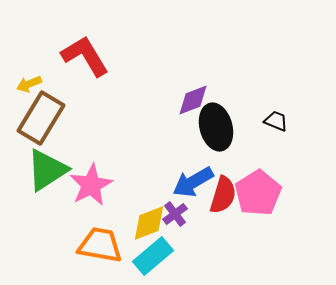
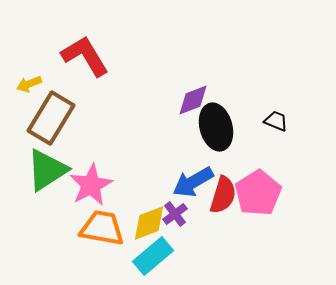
brown rectangle: moved 10 px right
orange trapezoid: moved 2 px right, 17 px up
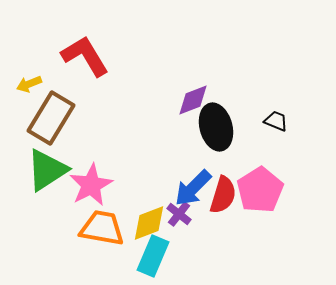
blue arrow: moved 6 px down; rotated 15 degrees counterclockwise
pink pentagon: moved 2 px right, 3 px up
purple cross: moved 4 px right; rotated 15 degrees counterclockwise
cyan rectangle: rotated 27 degrees counterclockwise
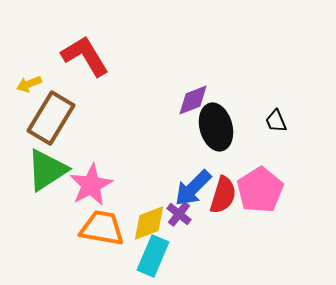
black trapezoid: rotated 135 degrees counterclockwise
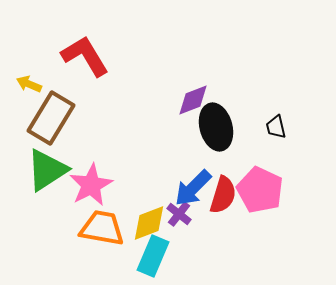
yellow arrow: rotated 45 degrees clockwise
black trapezoid: moved 6 px down; rotated 10 degrees clockwise
pink pentagon: rotated 15 degrees counterclockwise
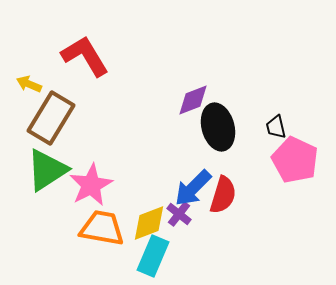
black ellipse: moved 2 px right
pink pentagon: moved 35 px right, 30 px up
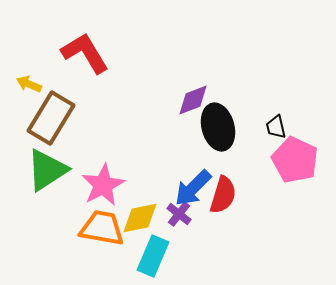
red L-shape: moved 3 px up
pink star: moved 12 px right
yellow diamond: moved 9 px left, 5 px up; rotated 9 degrees clockwise
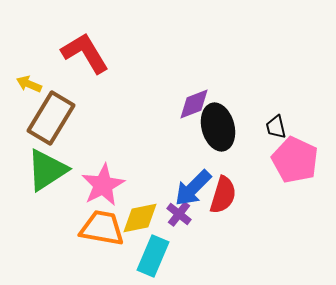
purple diamond: moved 1 px right, 4 px down
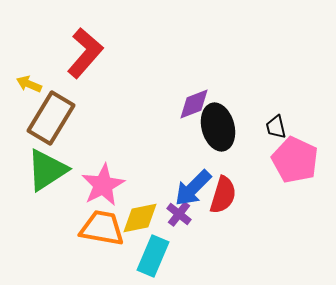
red L-shape: rotated 72 degrees clockwise
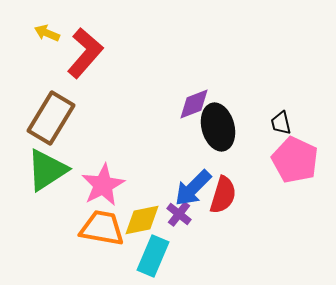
yellow arrow: moved 18 px right, 51 px up
black trapezoid: moved 5 px right, 4 px up
yellow diamond: moved 2 px right, 2 px down
